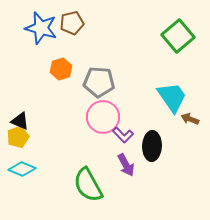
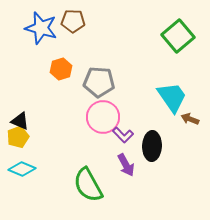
brown pentagon: moved 1 px right, 2 px up; rotated 15 degrees clockwise
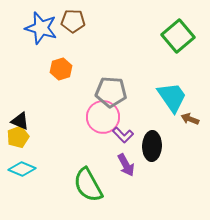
gray pentagon: moved 12 px right, 10 px down
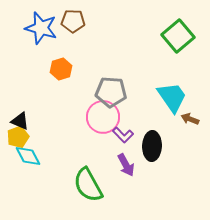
cyan diamond: moved 6 px right, 13 px up; rotated 40 degrees clockwise
